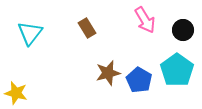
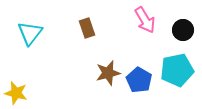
brown rectangle: rotated 12 degrees clockwise
cyan pentagon: rotated 24 degrees clockwise
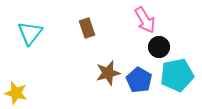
black circle: moved 24 px left, 17 px down
cyan pentagon: moved 5 px down
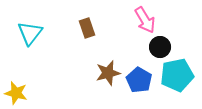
black circle: moved 1 px right
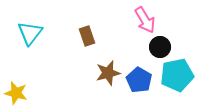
brown rectangle: moved 8 px down
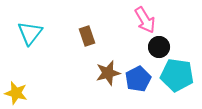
black circle: moved 1 px left
cyan pentagon: rotated 20 degrees clockwise
blue pentagon: moved 1 px left, 1 px up; rotated 15 degrees clockwise
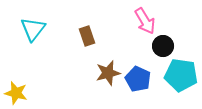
pink arrow: moved 1 px down
cyan triangle: moved 3 px right, 4 px up
black circle: moved 4 px right, 1 px up
cyan pentagon: moved 4 px right
blue pentagon: rotated 20 degrees counterclockwise
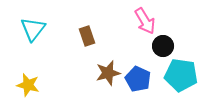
yellow star: moved 12 px right, 8 px up
